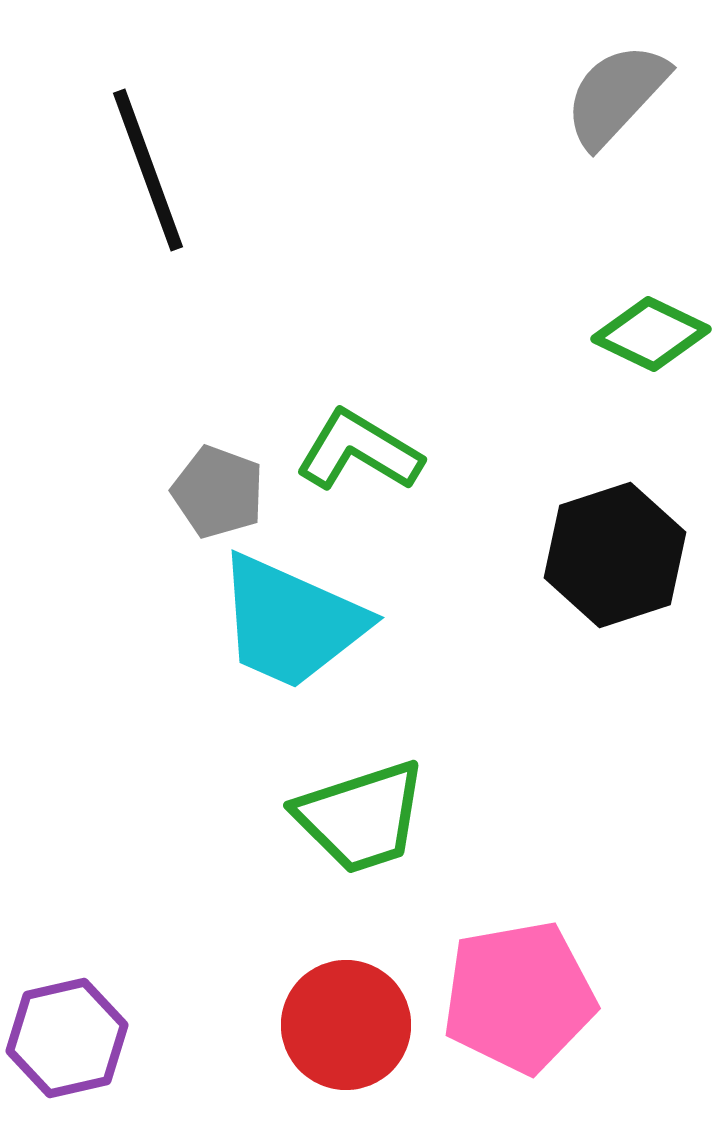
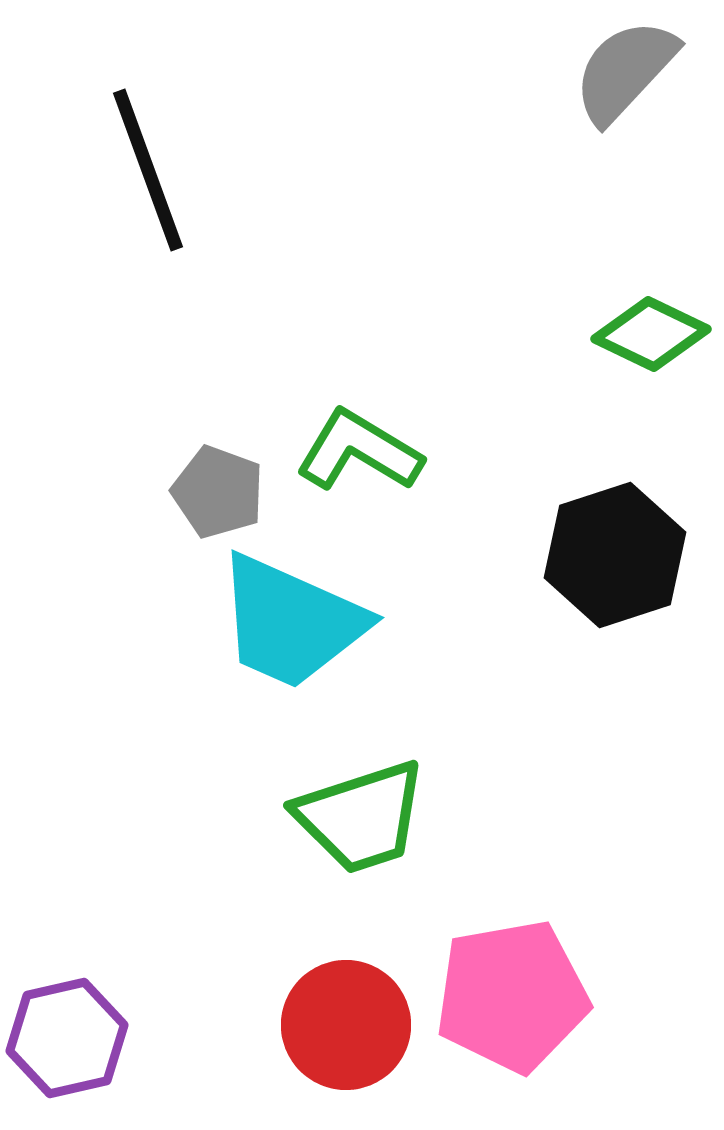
gray semicircle: moved 9 px right, 24 px up
pink pentagon: moved 7 px left, 1 px up
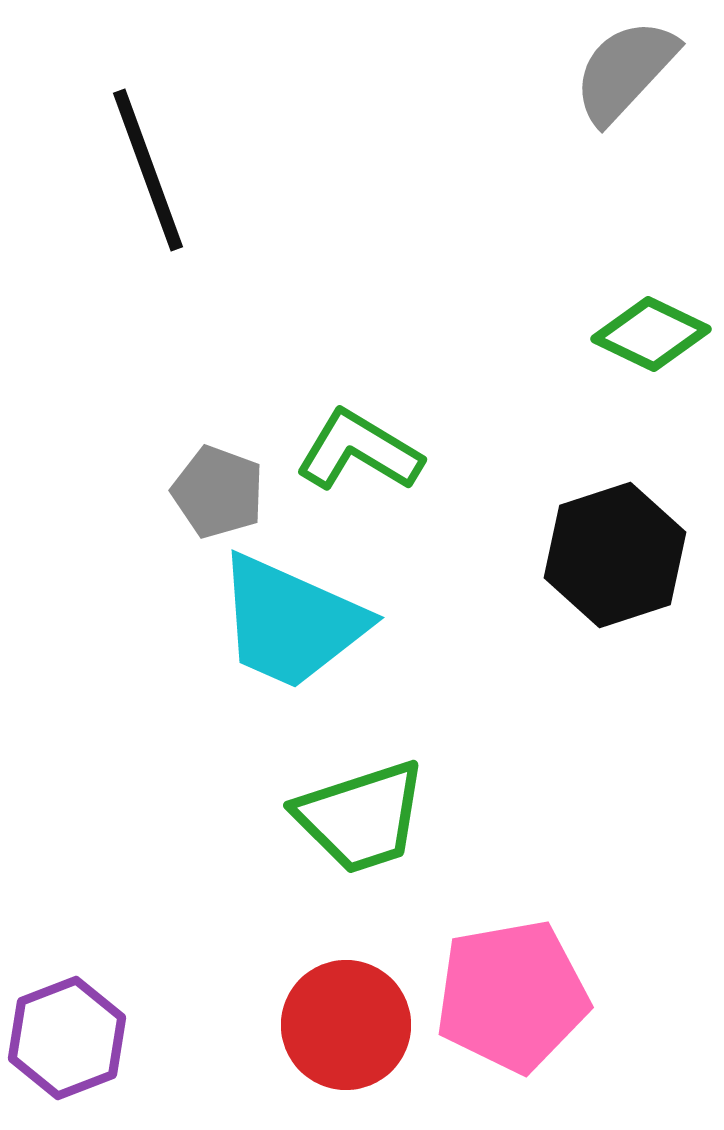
purple hexagon: rotated 8 degrees counterclockwise
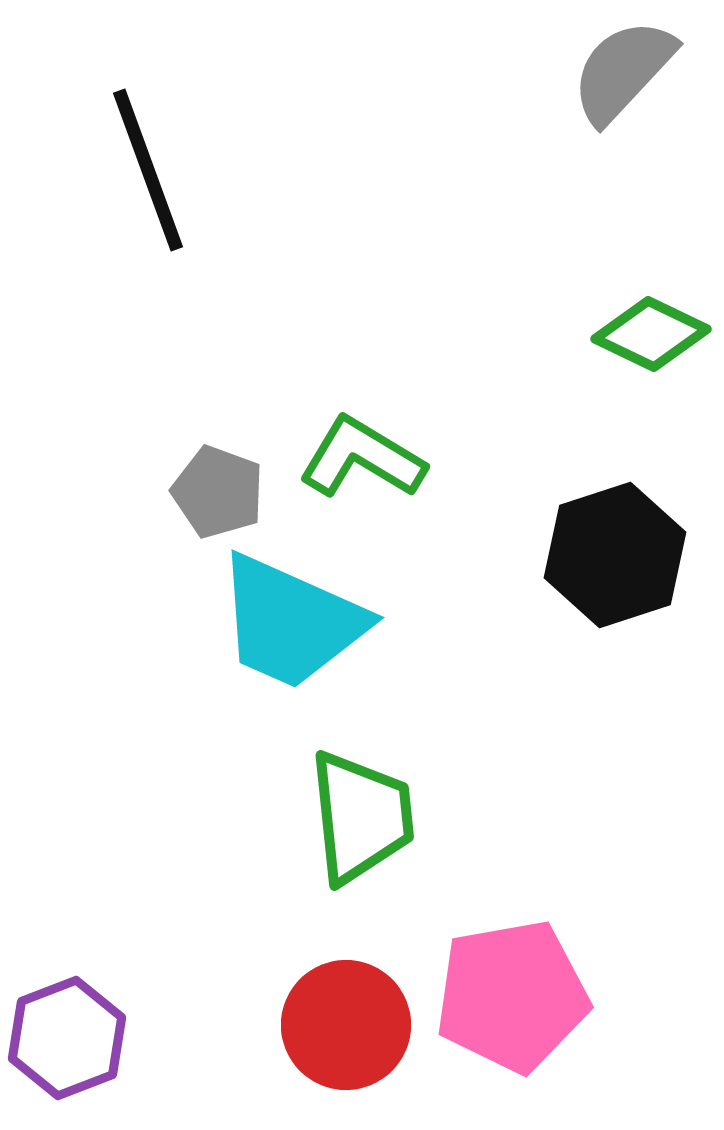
gray semicircle: moved 2 px left
green L-shape: moved 3 px right, 7 px down
green trapezoid: rotated 78 degrees counterclockwise
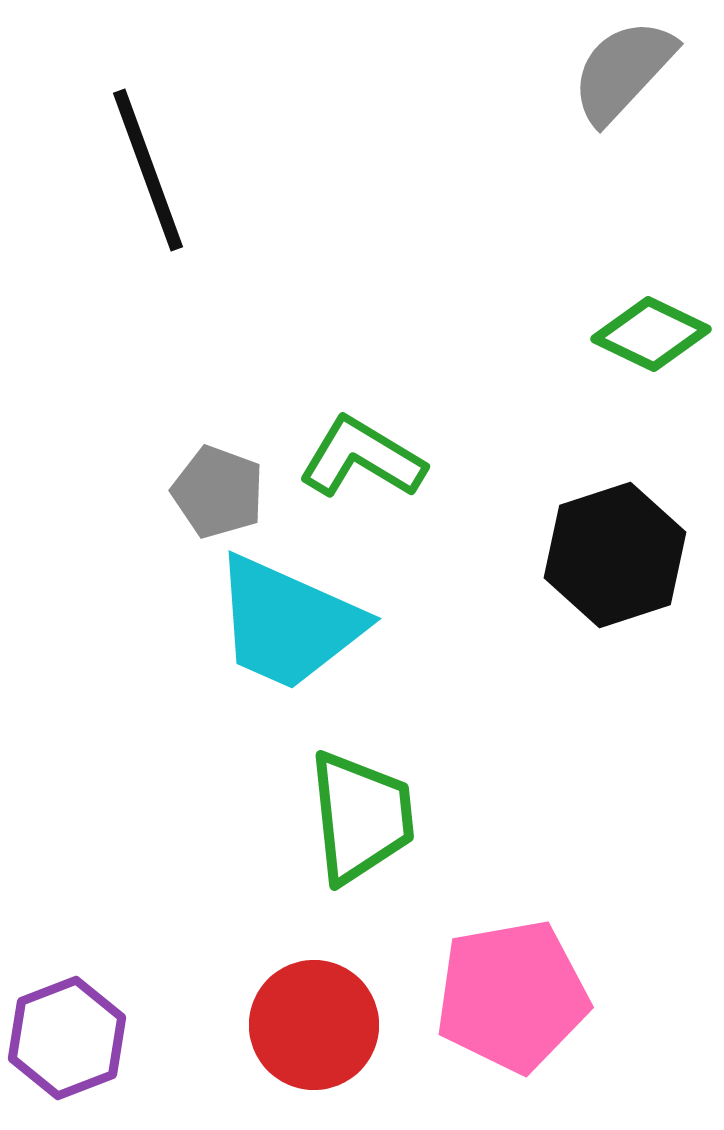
cyan trapezoid: moved 3 px left, 1 px down
red circle: moved 32 px left
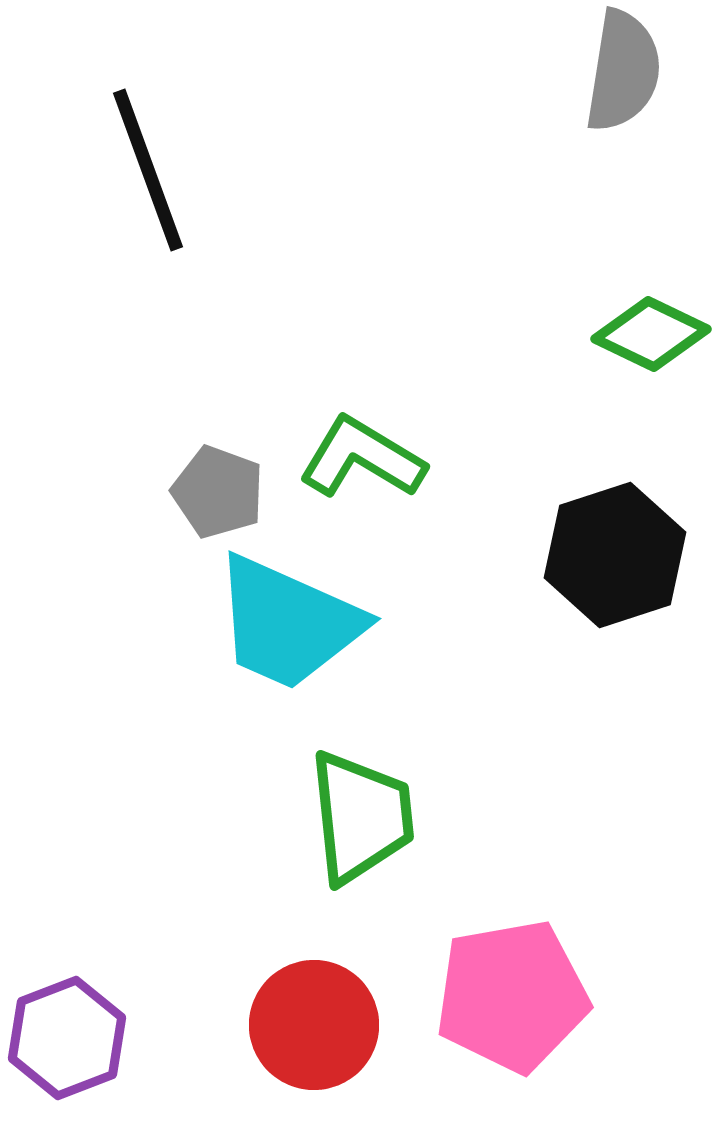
gray semicircle: rotated 146 degrees clockwise
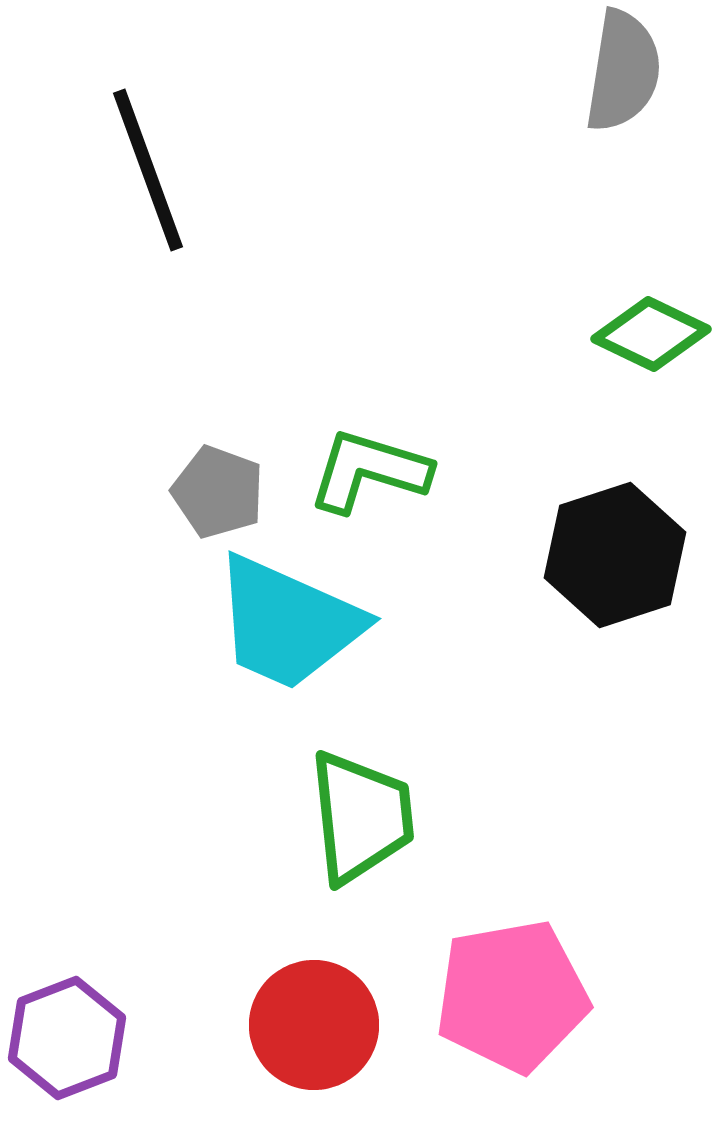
green L-shape: moved 7 px right, 13 px down; rotated 14 degrees counterclockwise
